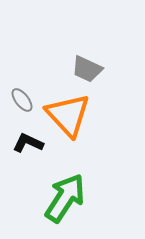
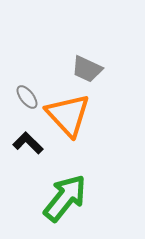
gray ellipse: moved 5 px right, 3 px up
black L-shape: rotated 20 degrees clockwise
green arrow: rotated 6 degrees clockwise
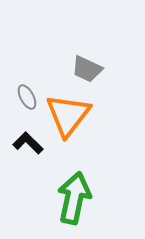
gray ellipse: rotated 10 degrees clockwise
orange triangle: rotated 21 degrees clockwise
green arrow: moved 9 px right; rotated 27 degrees counterclockwise
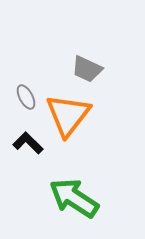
gray ellipse: moved 1 px left
green arrow: rotated 69 degrees counterclockwise
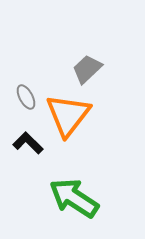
gray trapezoid: rotated 112 degrees clockwise
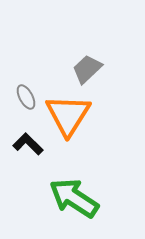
orange triangle: rotated 6 degrees counterclockwise
black L-shape: moved 1 px down
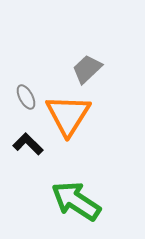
green arrow: moved 2 px right, 3 px down
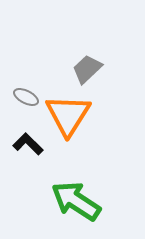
gray ellipse: rotated 35 degrees counterclockwise
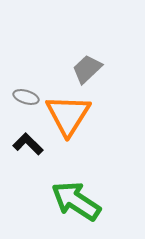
gray ellipse: rotated 10 degrees counterclockwise
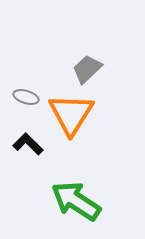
orange triangle: moved 3 px right, 1 px up
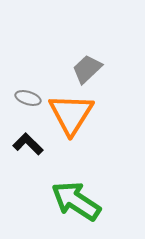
gray ellipse: moved 2 px right, 1 px down
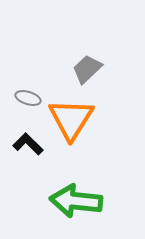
orange triangle: moved 5 px down
green arrow: rotated 27 degrees counterclockwise
